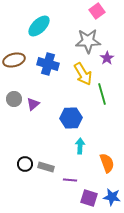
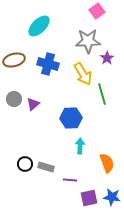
purple square: rotated 30 degrees counterclockwise
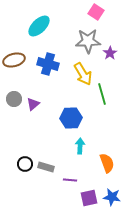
pink square: moved 1 px left, 1 px down; rotated 21 degrees counterclockwise
purple star: moved 3 px right, 5 px up
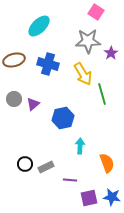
purple star: moved 1 px right
blue hexagon: moved 8 px left; rotated 10 degrees counterclockwise
gray rectangle: rotated 42 degrees counterclockwise
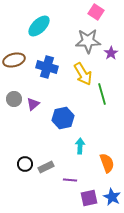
blue cross: moved 1 px left, 3 px down
blue star: rotated 18 degrees clockwise
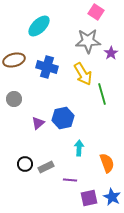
purple triangle: moved 5 px right, 19 px down
cyan arrow: moved 1 px left, 2 px down
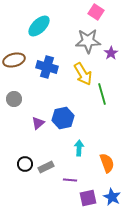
purple square: moved 1 px left
